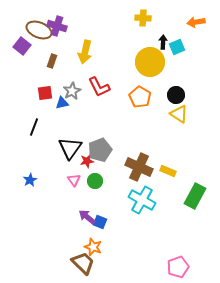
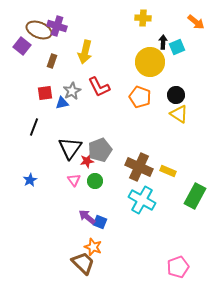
orange arrow: rotated 132 degrees counterclockwise
orange pentagon: rotated 10 degrees counterclockwise
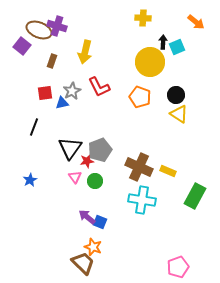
pink triangle: moved 1 px right, 3 px up
cyan cross: rotated 20 degrees counterclockwise
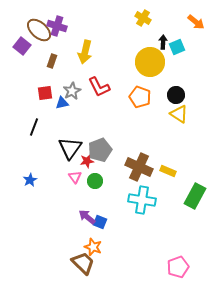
yellow cross: rotated 28 degrees clockwise
brown ellipse: rotated 20 degrees clockwise
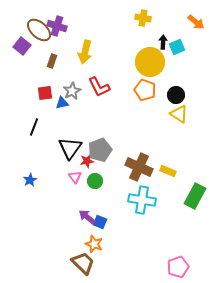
yellow cross: rotated 21 degrees counterclockwise
orange pentagon: moved 5 px right, 7 px up
orange star: moved 1 px right, 3 px up
